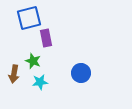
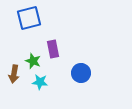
purple rectangle: moved 7 px right, 11 px down
cyan star: rotated 14 degrees clockwise
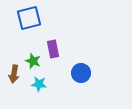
cyan star: moved 1 px left, 2 px down
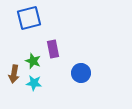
cyan star: moved 5 px left, 1 px up
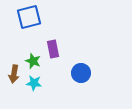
blue square: moved 1 px up
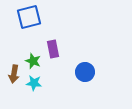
blue circle: moved 4 px right, 1 px up
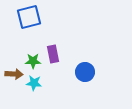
purple rectangle: moved 5 px down
green star: rotated 21 degrees counterclockwise
brown arrow: rotated 96 degrees counterclockwise
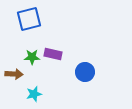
blue square: moved 2 px down
purple rectangle: rotated 66 degrees counterclockwise
green star: moved 1 px left, 4 px up
cyan star: moved 11 px down; rotated 21 degrees counterclockwise
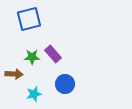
purple rectangle: rotated 36 degrees clockwise
blue circle: moved 20 px left, 12 px down
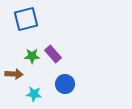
blue square: moved 3 px left
green star: moved 1 px up
cyan star: rotated 21 degrees clockwise
